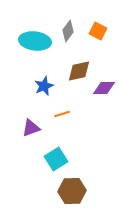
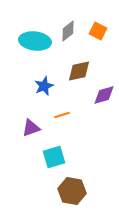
gray diamond: rotated 15 degrees clockwise
purple diamond: moved 7 px down; rotated 15 degrees counterclockwise
orange line: moved 1 px down
cyan square: moved 2 px left, 2 px up; rotated 15 degrees clockwise
brown hexagon: rotated 12 degrees clockwise
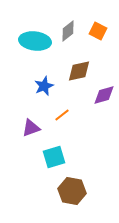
orange line: rotated 21 degrees counterclockwise
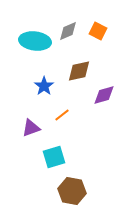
gray diamond: rotated 15 degrees clockwise
blue star: rotated 12 degrees counterclockwise
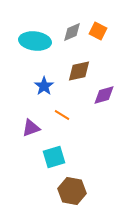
gray diamond: moved 4 px right, 1 px down
orange line: rotated 70 degrees clockwise
